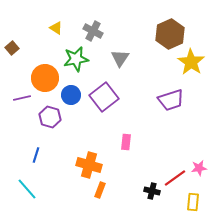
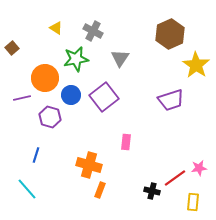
yellow star: moved 5 px right, 3 px down
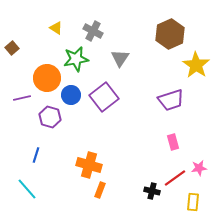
orange circle: moved 2 px right
pink rectangle: moved 47 px right; rotated 21 degrees counterclockwise
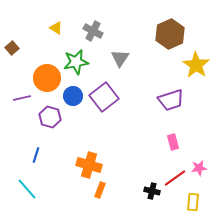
green star: moved 3 px down
blue circle: moved 2 px right, 1 px down
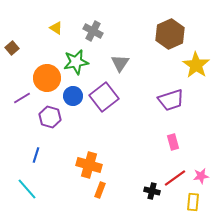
gray triangle: moved 5 px down
purple line: rotated 18 degrees counterclockwise
pink star: moved 2 px right, 8 px down
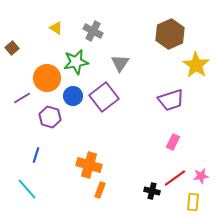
pink rectangle: rotated 42 degrees clockwise
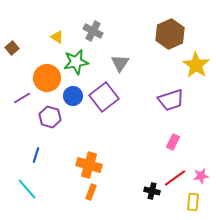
yellow triangle: moved 1 px right, 9 px down
orange rectangle: moved 9 px left, 2 px down
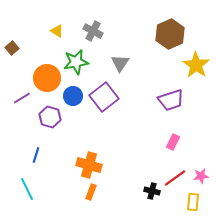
yellow triangle: moved 6 px up
cyan line: rotated 15 degrees clockwise
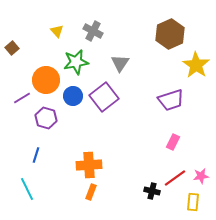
yellow triangle: rotated 16 degrees clockwise
orange circle: moved 1 px left, 2 px down
purple hexagon: moved 4 px left, 1 px down
orange cross: rotated 20 degrees counterclockwise
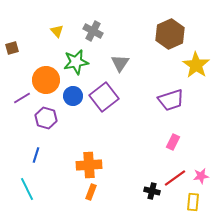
brown square: rotated 24 degrees clockwise
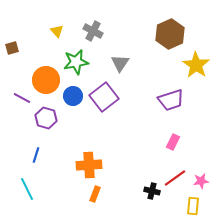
purple line: rotated 60 degrees clockwise
pink star: moved 5 px down
orange rectangle: moved 4 px right, 2 px down
yellow rectangle: moved 4 px down
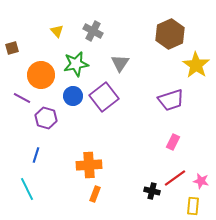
green star: moved 2 px down
orange circle: moved 5 px left, 5 px up
pink star: rotated 21 degrees clockwise
